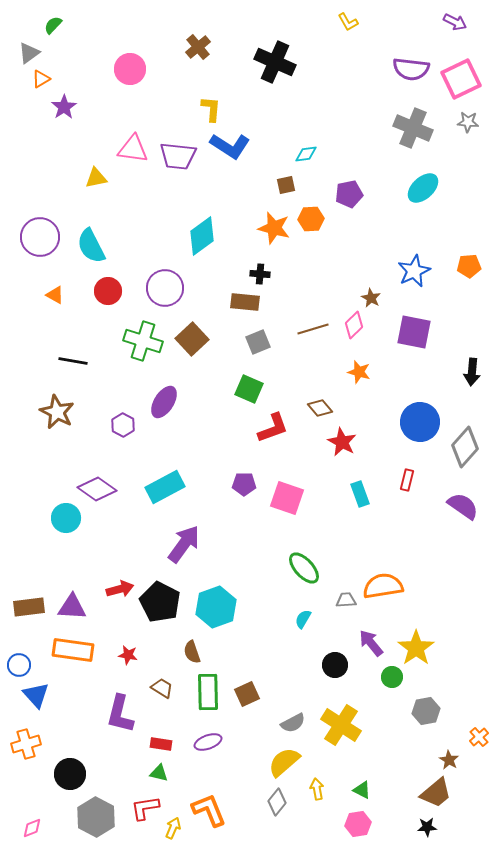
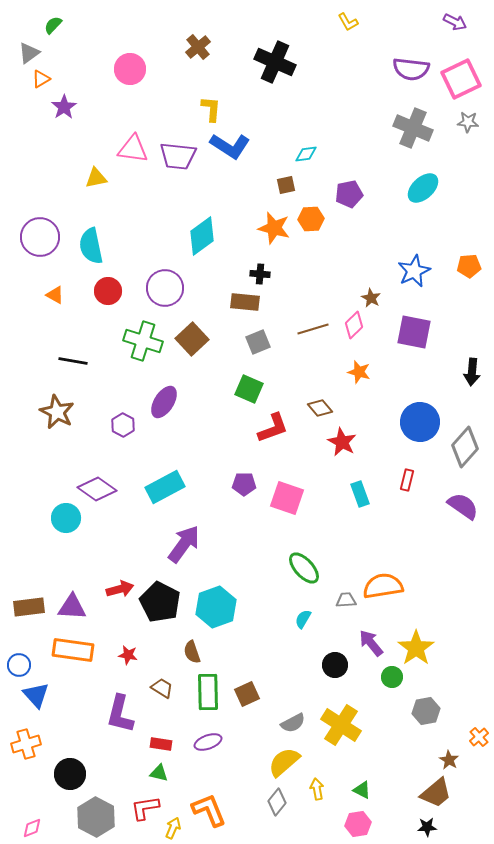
cyan semicircle at (91, 246): rotated 15 degrees clockwise
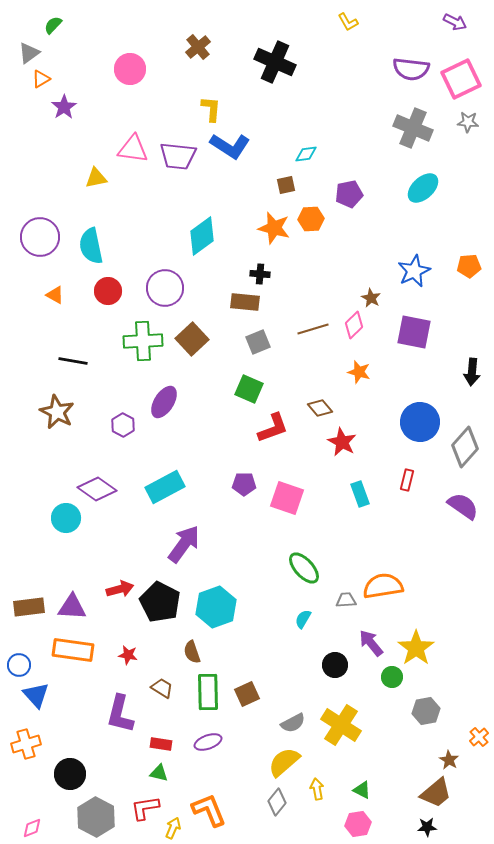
green cross at (143, 341): rotated 21 degrees counterclockwise
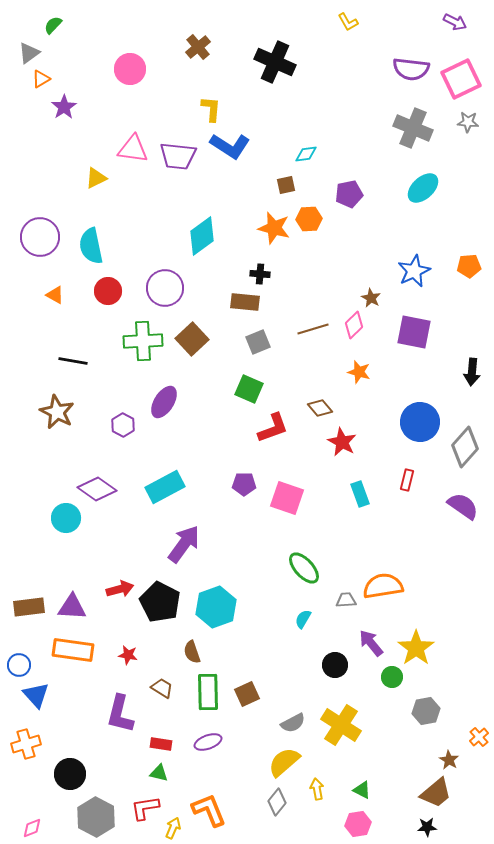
yellow triangle at (96, 178): rotated 15 degrees counterclockwise
orange hexagon at (311, 219): moved 2 px left
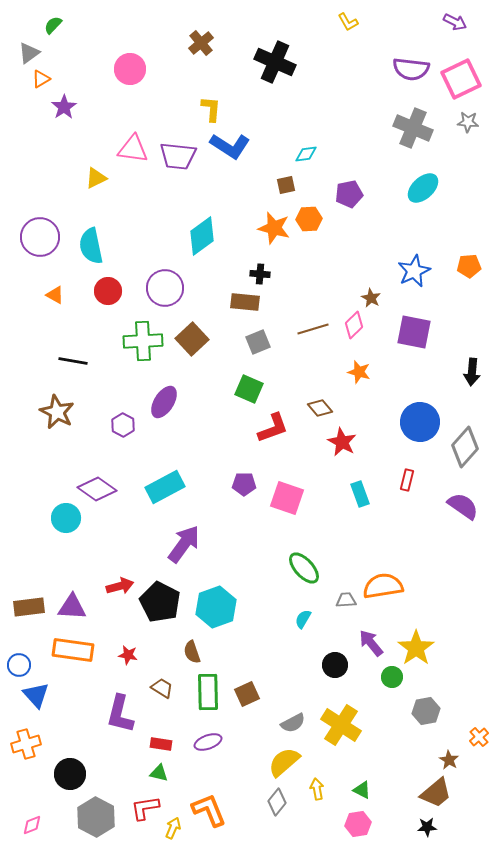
brown cross at (198, 47): moved 3 px right, 4 px up
red arrow at (120, 589): moved 3 px up
pink diamond at (32, 828): moved 3 px up
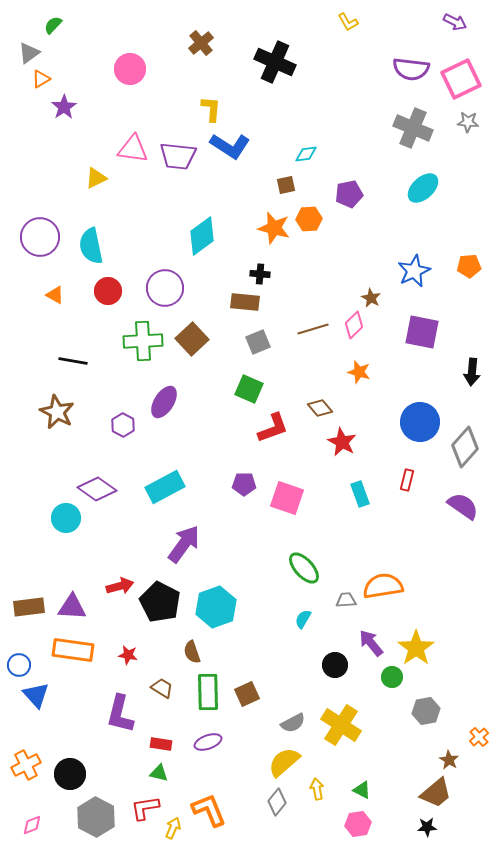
purple square at (414, 332): moved 8 px right
orange cross at (26, 744): moved 21 px down; rotated 12 degrees counterclockwise
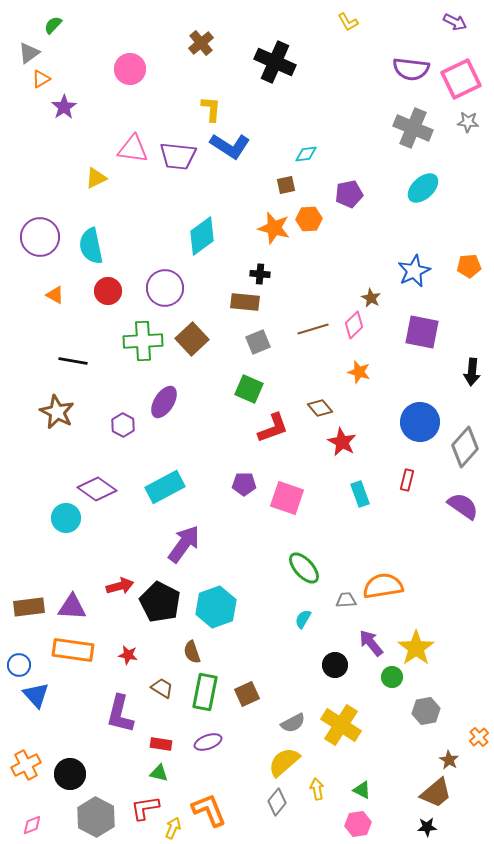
green rectangle at (208, 692): moved 3 px left; rotated 12 degrees clockwise
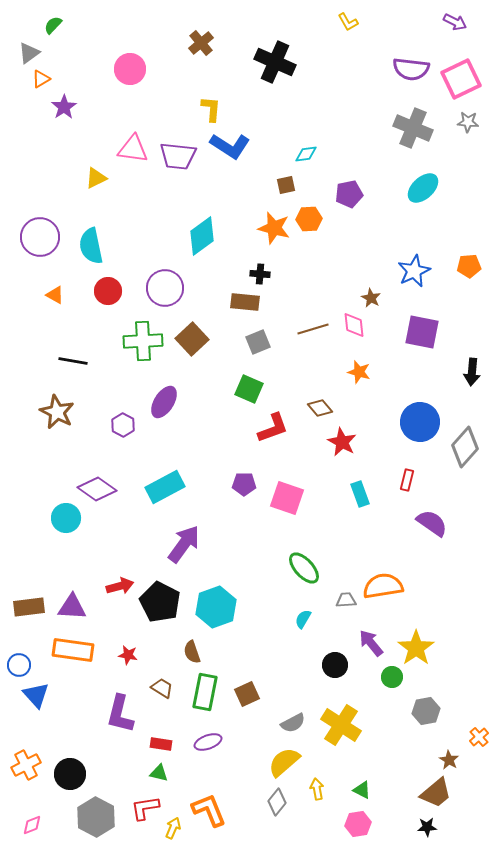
pink diamond at (354, 325): rotated 52 degrees counterclockwise
purple semicircle at (463, 506): moved 31 px left, 17 px down
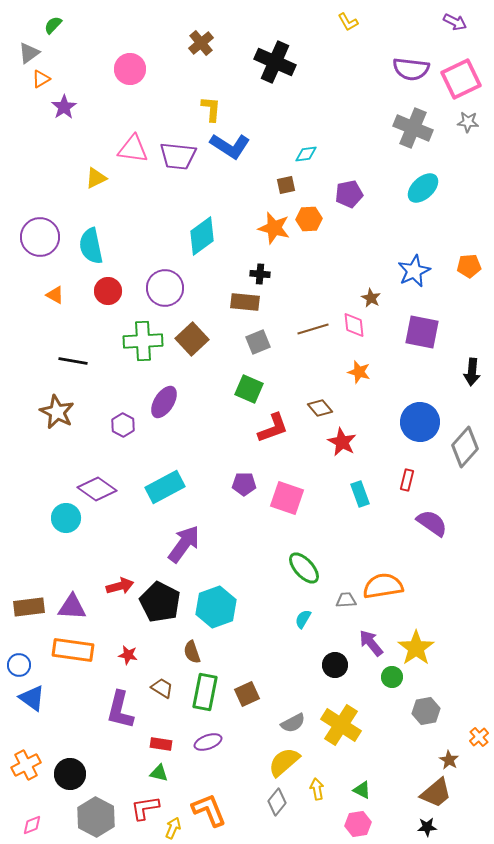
blue triangle at (36, 695): moved 4 px left, 3 px down; rotated 12 degrees counterclockwise
purple L-shape at (120, 714): moved 4 px up
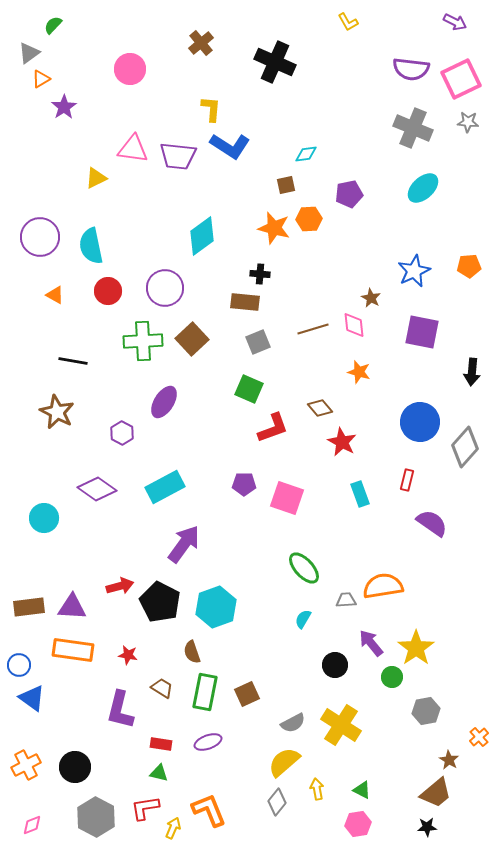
purple hexagon at (123, 425): moved 1 px left, 8 px down
cyan circle at (66, 518): moved 22 px left
black circle at (70, 774): moved 5 px right, 7 px up
